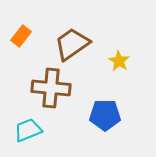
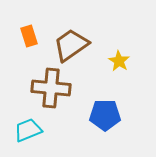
orange rectangle: moved 8 px right; rotated 55 degrees counterclockwise
brown trapezoid: moved 1 px left, 1 px down
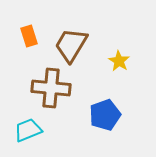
brown trapezoid: rotated 24 degrees counterclockwise
blue pentagon: rotated 20 degrees counterclockwise
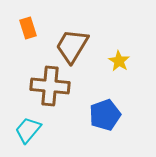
orange rectangle: moved 1 px left, 8 px up
brown trapezoid: moved 1 px right, 1 px down
brown cross: moved 1 px left, 2 px up
cyan trapezoid: rotated 28 degrees counterclockwise
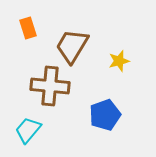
yellow star: rotated 25 degrees clockwise
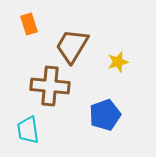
orange rectangle: moved 1 px right, 4 px up
yellow star: moved 1 px left, 1 px down
cyan trapezoid: rotated 48 degrees counterclockwise
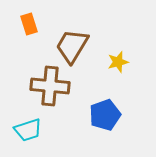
cyan trapezoid: rotated 100 degrees counterclockwise
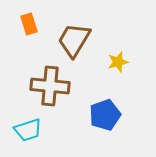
brown trapezoid: moved 2 px right, 6 px up
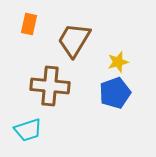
orange rectangle: rotated 30 degrees clockwise
blue pentagon: moved 10 px right, 22 px up
